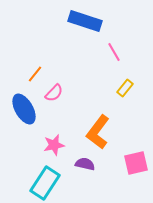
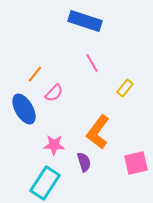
pink line: moved 22 px left, 11 px down
pink star: rotated 15 degrees clockwise
purple semicircle: moved 1 px left, 2 px up; rotated 60 degrees clockwise
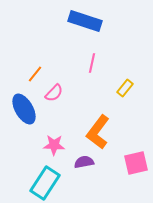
pink line: rotated 42 degrees clockwise
purple semicircle: rotated 84 degrees counterclockwise
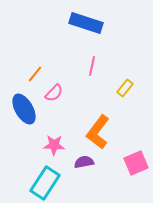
blue rectangle: moved 1 px right, 2 px down
pink line: moved 3 px down
pink square: rotated 10 degrees counterclockwise
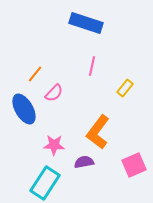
pink square: moved 2 px left, 2 px down
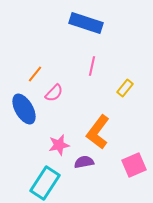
pink star: moved 5 px right; rotated 15 degrees counterclockwise
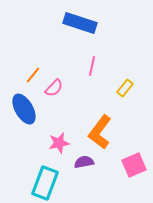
blue rectangle: moved 6 px left
orange line: moved 2 px left, 1 px down
pink semicircle: moved 5 px up
orange L-shape: moved 2 px right
pink star: moved 2 px up
cyan rectangle: rotated 12 degrees counterclockwise
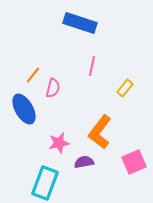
pink semicircle: moved 1 px left; rotated 30 degrees counterclockwise
pink square: moved 3 px up
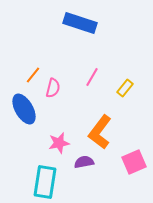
pink line: moved 11 px down; rotated 18 degrees clockwise
cyan rectangle: moved 1 px up; rotated 12 degrees counterclockwise
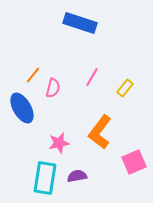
blue ellipse: moved 2 px left, 1 px up
purple semicircle: moved 7 px left, 14 px down
cyan rectangle: moved 4 px up
